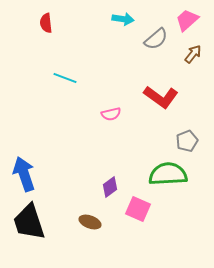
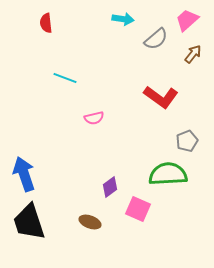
pink semicircle: moved 17 px left, 4 px down
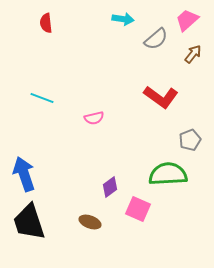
cyan line: moved 23 px left, 20 px down
gray pentagon: moved 3 px right, 1 px up
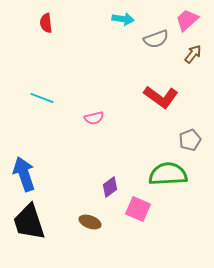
gray semicircle: rotated 20 degrees clockwise
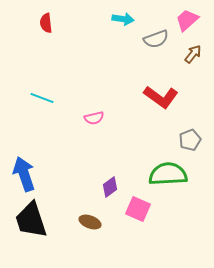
black trapezoid: moved 2 px right, 2 px up
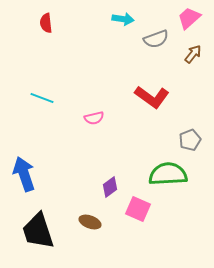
pink trapezoid: moved 2 px right, 2 px up
red L-shape: moved 9 px left
black trapezoid: moved 7 px right, 11 px down
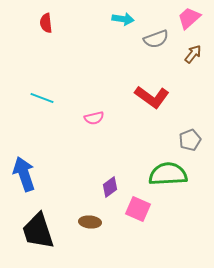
brown ellipse: rotated 15 degrees counterclockwise
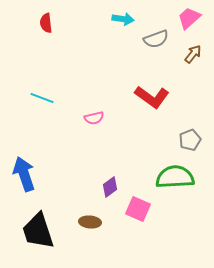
green semicircle: moved 7 px right, 3 px down
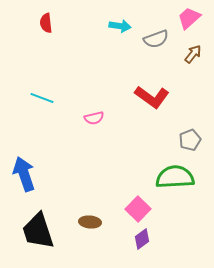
cyan arrow: moved 3 px left, 7 px down
purple diamond: moved 32 px right, 52 px down
pink square: rotated 20 degrees clockwise
